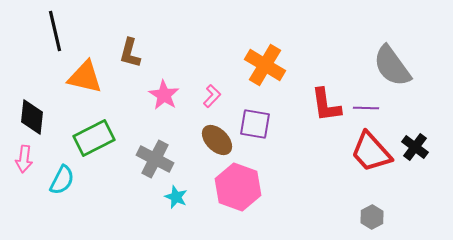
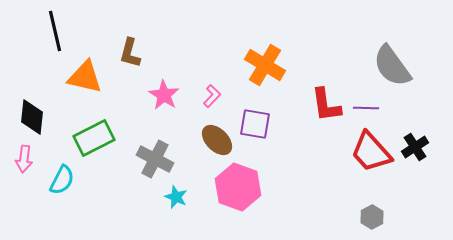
black cross: rotated 20 degrees clockwise
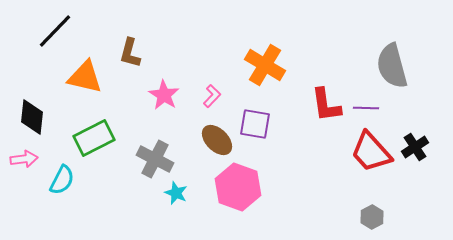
black line: rotated 57 degrees clockwise
gray semicircle: rotated 21 degrees clockwise
pink arrow: rotated 104 degrees counterclockwise
cyan star: moved 4 px up
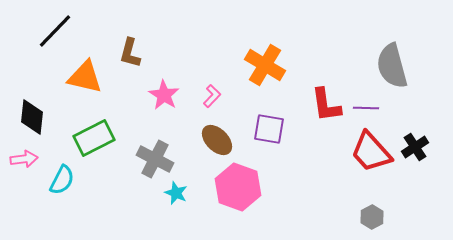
purple square: moved 14 px right, 5 px down
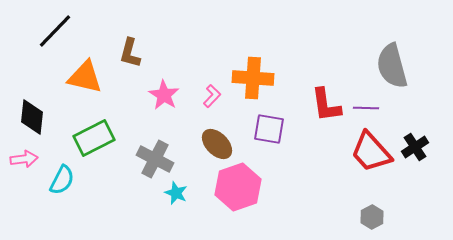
orange cross: moved 12 px left, 13 px down; rotated 27 degrees counterclockwise
brown ellipse: moved 4 px down
pink hexagon: rotated 21 degrees clockwise
